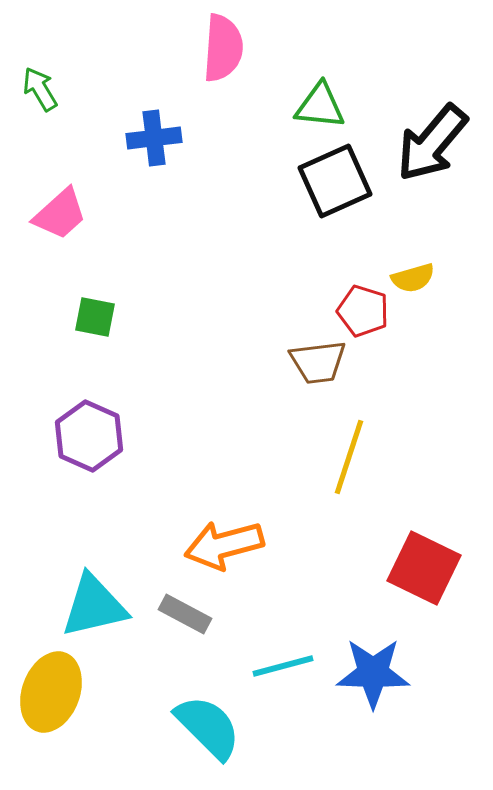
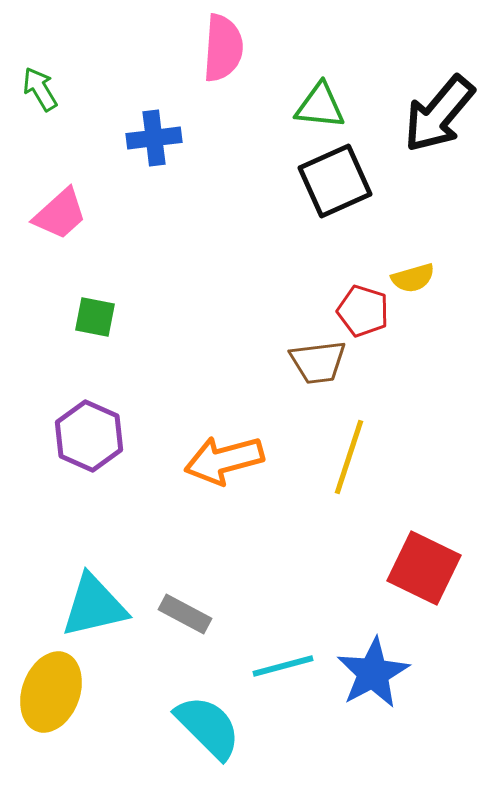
black arrow: moved 7 px right, 29 px up
orange arrow: moved 85 px up
blue star: rotated 30 degrees counterclockwise
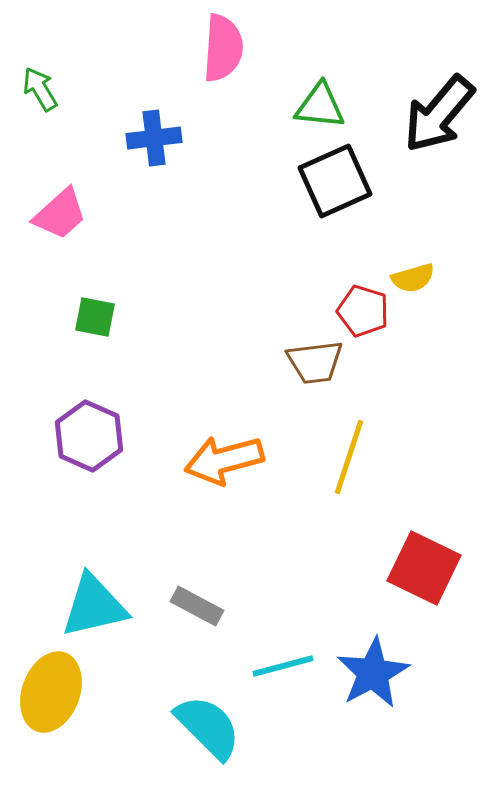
brown trapezoid: moved 3 px left
gray rectangle: moved 12 px right, 8 px up
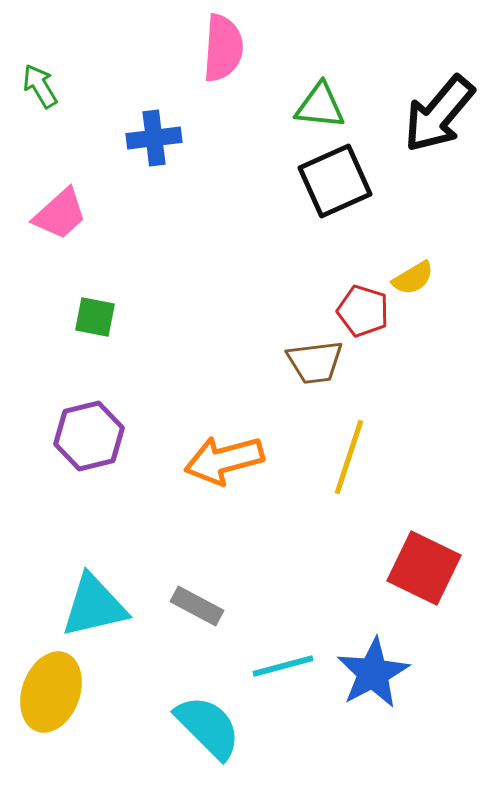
green arrow: moved 3 px up
yellow semicircle: rotated 15 degrees counterclockwise
purple hexagon: rotated 22 degrees clockwise
